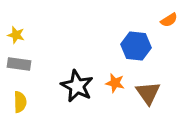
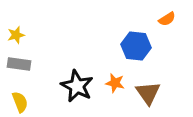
orange semicircle: moved 2 px left, 1 px up
yellow star: rotated 30 degrees counterclockwise
yellow semicircle: rotated 20 degrees counterclockwise
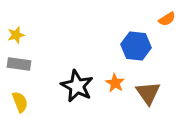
orange star: rotated 18 degrees clockwise
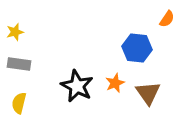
orange semicircle: rotated 24 degrees counterclockwise
yellow star: moved 1 px left, 3 px up
blue hexagon: moved 1 px right, 2 px down
orange star: rotated 18 degrees clockwise
yellow semicircle: moved 1 px left, 1 px down; rotated 145 degrees counterclockwise
